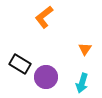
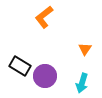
black rectangle: moved 2 px down
purple circle: moved 1 px left, 1 px up
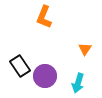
orange L-shape: rotated 30 degrees counterclockwise
black rectangle: rotated 25 degrees clockwise
cyan arrow: moved 4 px left
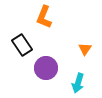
black rectangle: moved 2 px right, 21 px up
purple circle: moved 1 px right, 8 px up
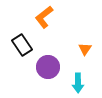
orange L-shape: rotated 30 degrees clockwise
purple circle: moved 2 px right, 1 px up
cyan arrow: rotated 18 degrees counterclockwise
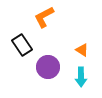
orange L-shape: rotated 10 degrees clockwise
orange triangle: moved 3 px left, 1 px down; rotated 32 degrees counterclockwise
cyan arrow: moved 3 px right, 6 px up
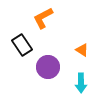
orange L-shape: moved 1 px left, 1 px down
cyan arrow: moved 6 px down
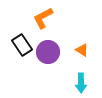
purple circle: moved 15 px up
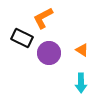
black rectangle: moved 7 px up; rotated 30 degrees counterclockwise
purple circle: moved 1 px right, 1 px down
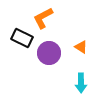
orange triangle: moved 1 px left, 3 px up
